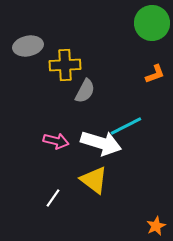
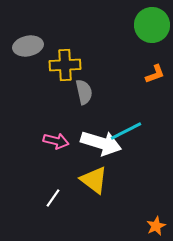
green circle: moved 2 px down
gray semicircle: moved 1 px left, 1 px down; rotated 40 degrees counterclockwise
cyan line: moved 5 px down
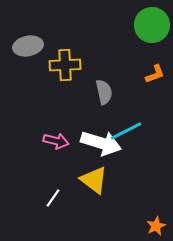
gray semicircle: moved 20 px right
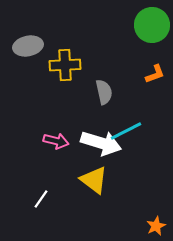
white line: moved 12 px left, 1 px down
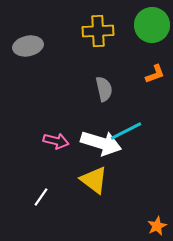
yellow cross: moved 33 px right, 34 px up
gray semicircle: moved 3 px up
white line: moved 2 px up
orange star: moved 1 px right
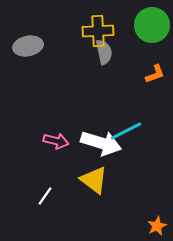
gray semicircle: moved 37 px up
white line: moved 4 px right, 1 px up
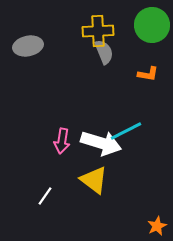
gray semicircle: rotated 10 degrees counterclockwise
orange L-shape: moved 7 px left; rotated 30 degrees clockwise
pink arrow: moved 6 px right; rotated 85 degrees clockwise
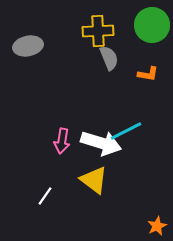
gray semicircle: moved 5 px right, 6 px down
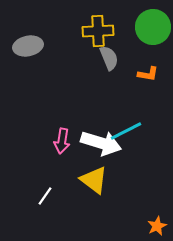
green circle: moved 1 px right, 2 px down
